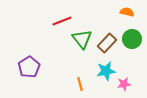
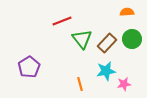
orange semicircle: rotated 16 degrees counterclockwise
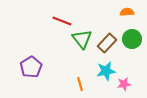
red line: rotated 42 degrees clockwise
purple pentagon: moved 2 px right
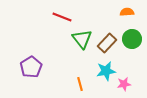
red line: moved 4 px up
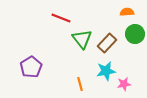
red line: moved 1 px left, 1 px down
green circle: moved 3 px right, 5 px up
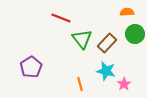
cyan star: rotated 24 degrees clockwise
pink star: rotated 24 degrees counterclockwise
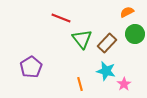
orange semicircle: rotated 24 degrees counterclockwise
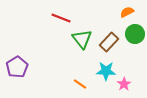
brown rectangle: moved 2 px right, 1 px up
purple pentagon: moved 14 px left
cyan star: rotated 12 degrees counterclockwise
orange line: rotated 40 degrees counterclockwise
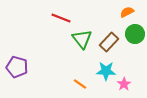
purple pentagon: rotated 25 degrees counterclockwise
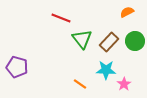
green circle: moved 7 px down
cyan star: moved 1 px up
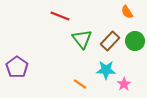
orange semicircle: rotated 96 degrees counterclockwise
red line: moved 1 px left, 2 px up
brown rectangle: moved 1 px right, 1 px up
purple pentagon: rotated 20 degrees clockwise
